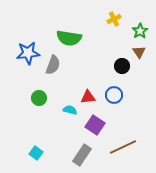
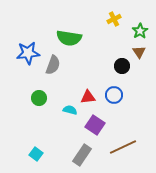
cyan square: moved 1 px down
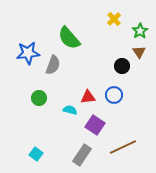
yellow cross: rotated 16 degrees counterclockwise
green semicircle: rotated 40 degrees clockwise
